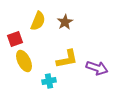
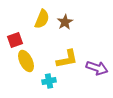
yellow semicircle: moved 4 px right, 2 px up
red square: moved 1 px down
yellow ellipse: moved 2 px right
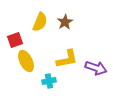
yellow semicircle: moved 2 px left, 3 px down
purple arrow: moved 1 px left
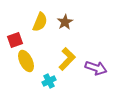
yellow L-shape: rotated 35 degrees counterclockwise
cyan cross: rotated 16 degrees counterclockwise
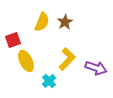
yellow semicircle: moved 2 px right
red square: moved 2 px left
cyan cross: rotated 16 degrees counterclockwise
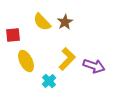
yellow semicircle: rotated 114 degrees clockwise
red square: moved 5 px up; rotated 14 degrees clockwise
purple arrow: moved 2 px left, 2 px up
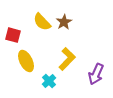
brown star: moved 1 px left
red square: rotated 21 degrees clockwise
purple arrow: moved 2 px right, 8 px down; rotated 95 degrees clockwise
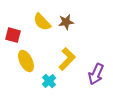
brown star: moved 2 px right; rotated 21 degrees clockwise
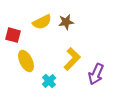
yellow semicircle: rotated 72 degrees counterclockwise
yellow L-shape: moved 5 px right
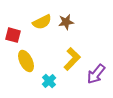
purple arrow: rotated 15 degrees clockwise
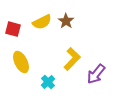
brown star: moved 1 px up; rotated 28 degrees counterclockwise
red square: moved 6 px up
yellow ellipse: moved 5 px left, 1 px down
cyan cross: moved 1 px left, 1 px down
